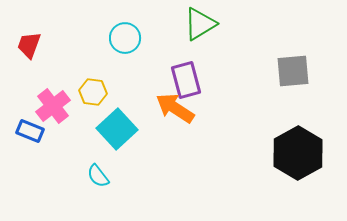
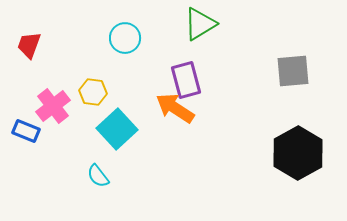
blue rectangle: moved 4 px left
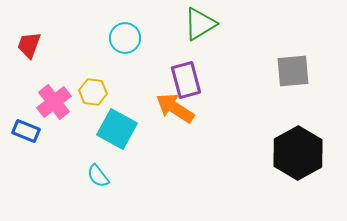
pink cross: moved 1 px right, 4 px up
cyan square: rotated 18 degrees counterclockwise
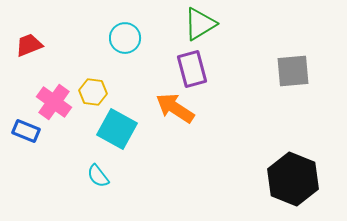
red trapezoid: rotated 48 degrees clockwise
purple rectangle: moved 6 px right, 11 px up
pink cross: rotated 16 degrees counterclockwise
black hexagon: moved 5 px left, 26 px down; rotated 9 degrees counterclockwise
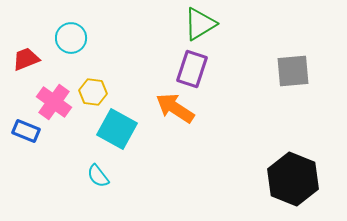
cyan circle: moved 54 px left
red trapezoid: moved 3 px left, 14 px down
purple rectangle: rotated 33 degrees clockwise
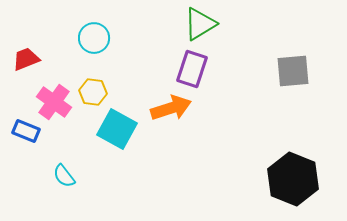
cyan circle: moved 23 px right
orange arrow: moved 4 px left; rotated 129 degrees clockwise
cyan semicircle: moved 34 px left
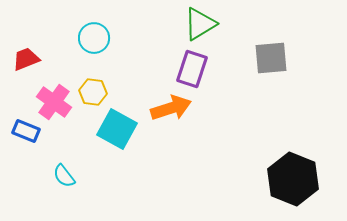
gray square: moved 22 px left, 13 px up
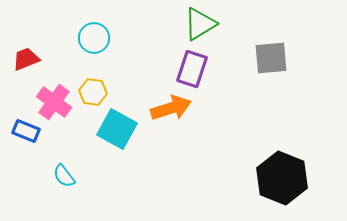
black hexagon: moved 11 px left, 1 px up
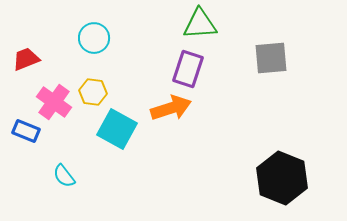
green triangle: rotated 27 degrees clockwise
purple rectangle: moved 4 px left
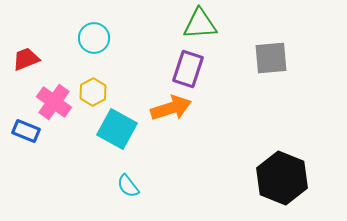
yellow hexagon: rotated 24 degrees clockwise
cyan semicircle: moved 64 px right, 10 px down
